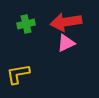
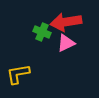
green cross: moved 16 px right, 8 px down; rotated 36 degrees clockwise
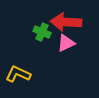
red arrow: rotated 12 degrees clockwise
yellow L-shape: rotated 35 degrees clockwise
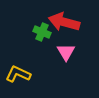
red arrow: moved 2 px left; rotated 12 degrees clockwise
pink triangle: moved 9 px down; rotated 36 degrees counterclockwise
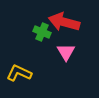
yellow L-shape: moved 1 px right, 1 px up
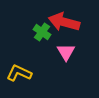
green cross: rotated 12 degrees clockwise
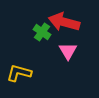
pink triangle: moved 2 px right, 1 px up
yellow L-shape: rotated 10 degrees counterclockwise
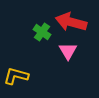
red arrow: moved 7 px right
yellow L-shape: moved 3 px left, 3 px down
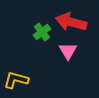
green cross: rotated 18 degrees clockwise
yellow L-shape: moved 4 px down
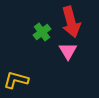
red arrow: rotated 120 degrees counterclockwise
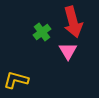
red arrow: moved 2 px right
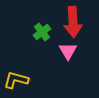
red arrow: rotated 12 degrees clockwise
